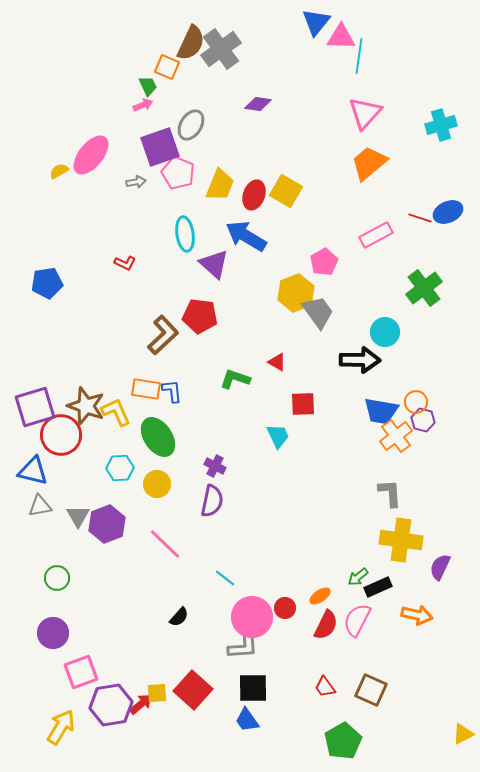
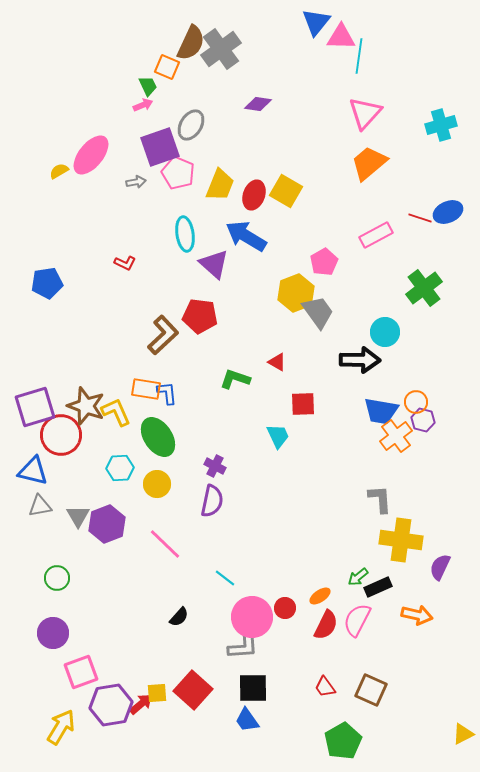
blue L-shape at (172, 391): moved 5 px left, 2 px down
gray L-shape at (390, 493): moved 10 px left, 6 px down
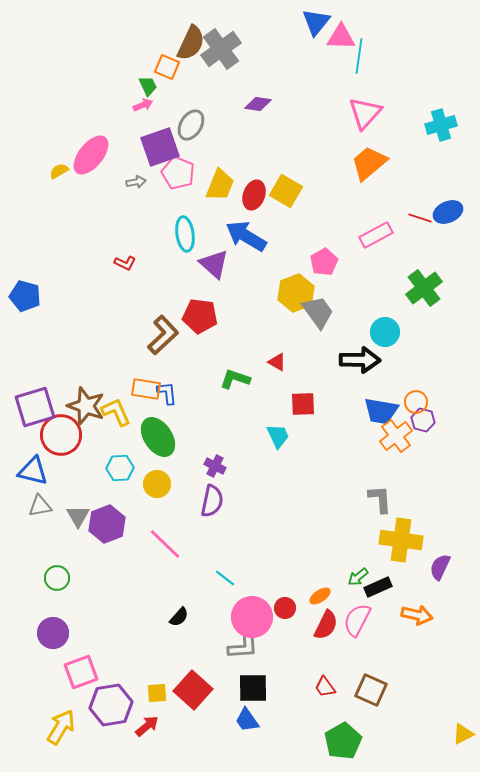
blue pentagon at (47, 283): moved 22 px left, 13 px down; rotated 24 degrees clockwise
red arrow at (141, 704): moved 6 px right, 22 px down
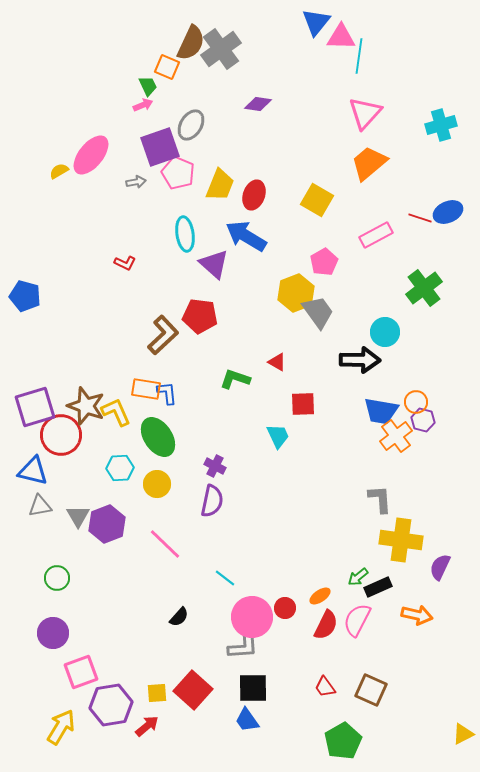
yellow square at (286, 191): moved 31 px right, 9 px down
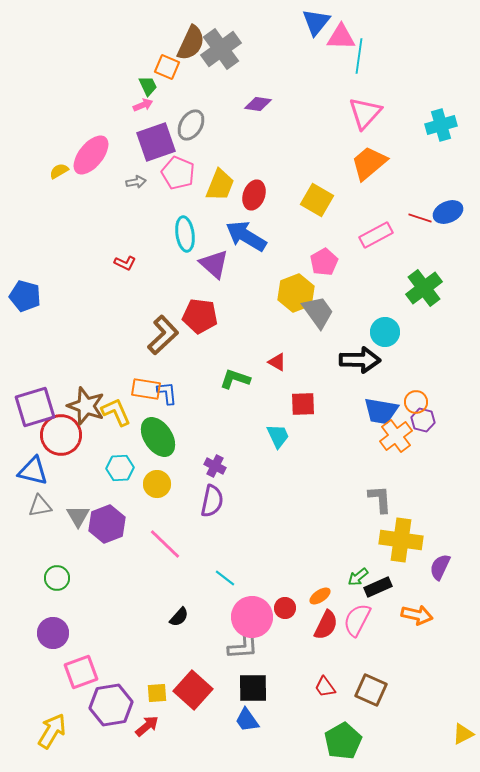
purple square at (160, 147): moved 4 px left, 5 px up
yellow arrow at (61, 727): moved 9 px left, 4 px down
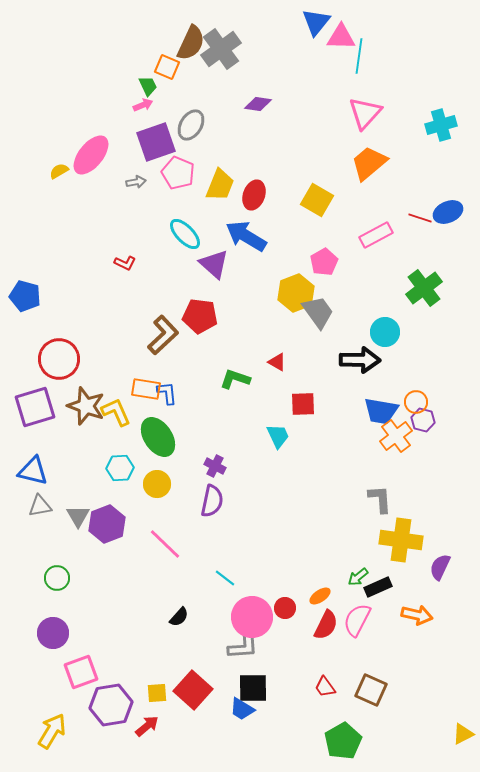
cyan ellipse at (185, 234): rotated 36 degrees counterclockwise
red circle at (61, 435): moved 2 px left, 76 px up
blue trapezoid at (247, 720): moved 5 px left, 11 px up; rotated 24 degrees counterclockwise
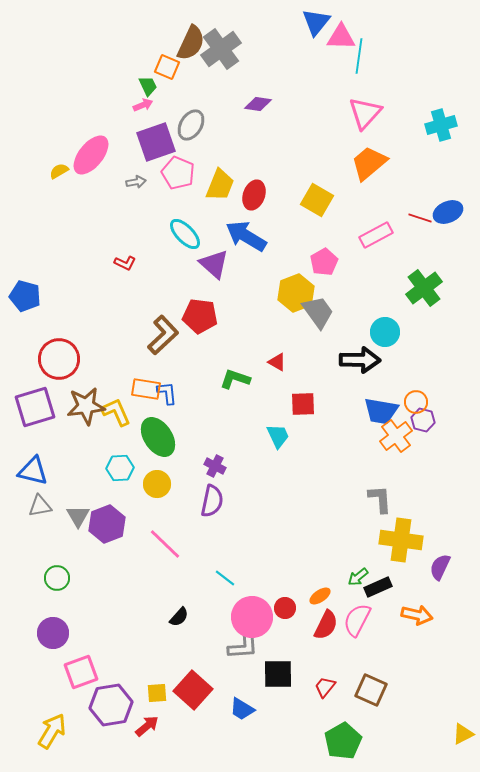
brown star at (86, 406): rotated 27 degrees counterclockwise
red trapezoid at (325, 687): rotated 75 degrees clockwise
black square at (253, 688): moved 25 px right, 14 px up
